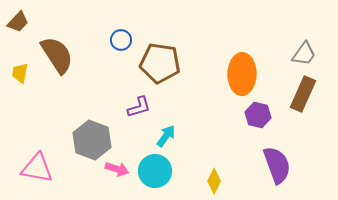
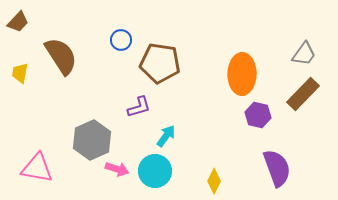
brown semicircle: moved 4 px right, 1 px down
brown rectangle: rotated 20 degrees clockwise
gray hexagon: rotated 15 degrees clockwise
purple semicircle: moved 3 px down
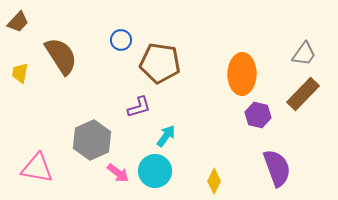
pink arrow: moved 1 px right, 4 px down; rotated 20 degrees clockwise
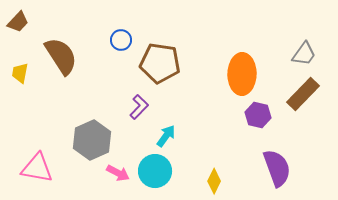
purple L-shape: rotated 30 degrees counterclockwise
pink arrow: rotated 10 degrees counterclockwise
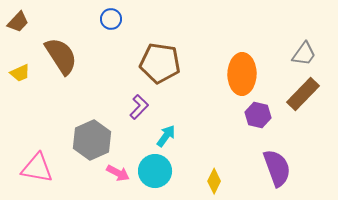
blue circle: moved 10 px left, 21 px up
yellow trapezoid: rotated 125 degrees counterclockwise
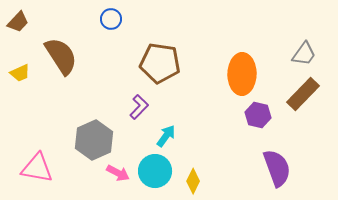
gray hexagon: moved 2 px right
yellow diamond: moved 21 px left
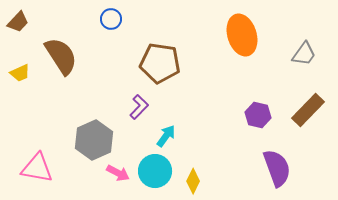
orange ellipse: moved 39 px up; rotated 18 degrees counterclockwise
brown rectangle: moved 5 px right, 16 px down
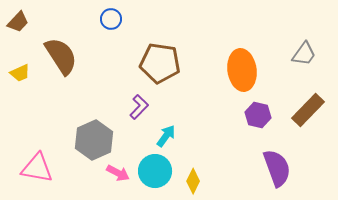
orange ellipse: moved 35 px down; rotated 9 degrees clockwise
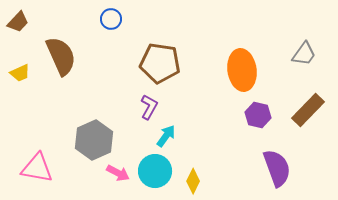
brown semicircle: rotated 9 degrees clockwise
purple L-shape: moved 10 px right; rotated 15 degrees counterclockwise
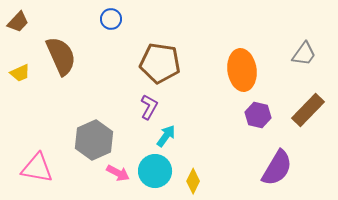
purple semicircle: rotated 51 degrees clockwise
